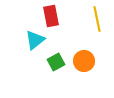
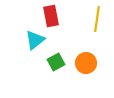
yellow line: rotated 20 degrees clockwise
orange circle: moved 2 px right, 2 px down
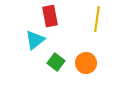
red rectangle: moved 1 px left
green square: rotated 24 degrees counterclockwise
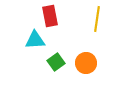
cyan triangle: rotated 35 degrees clockwise
green square: rotated 18 degrees clockwise
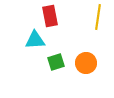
yellow line: moved 1 px right, 2 px up
green square: rotated 18 degrees clockwise
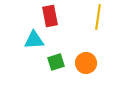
cyan triangle: moved 1 px left
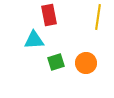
red rectangle: moved 1 px left, 1 px up
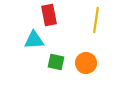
yellow line: moved 2 px left, 3 px down
green square: rotated 30 degrees clockwise
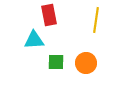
green square: rotated 12 degrees counterclockwise
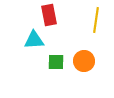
orange circle: moved 2 px left, 2 px up
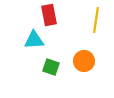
green square: moved 5 px left, 5 px down; rotated 18 degrees clockwise
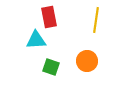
red rectangle: moved 2 px down
cyan triangle: moved 2 px right
orange circle: moved 3 px right
